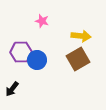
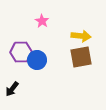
pink star: rotated 16 degrees clockwise
brown square: moved 3 px right, 2 px up; rotated 20 degrees clockwise
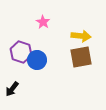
pink star: moved 1 px right, 1 px down
purple hexagon: rotated 20 degrees clockwise
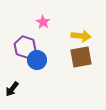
purple hexagon: moved 4 px right, 5 px up
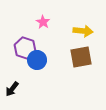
yellow arrow: moved 2 px right, 5 px up
purple hexagon: moved 1 px down
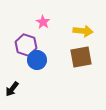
purple hexagon: moved 1 px right, 3 px up
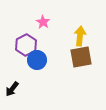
yellow arrow: moved 3 px left, 5 px down; rotated 90 degrees counterclockwise
purple hexagon: rotated 15 degrees clockwise
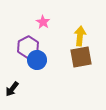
purple hexagon: moved 2 px right, 2 px down
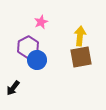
pink star: moved 2 px left; rotated 16 degrees clockwise
black arrow: moved 1 px right, 1 px up
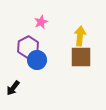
brown square: rotated 10 degrees clockwise
